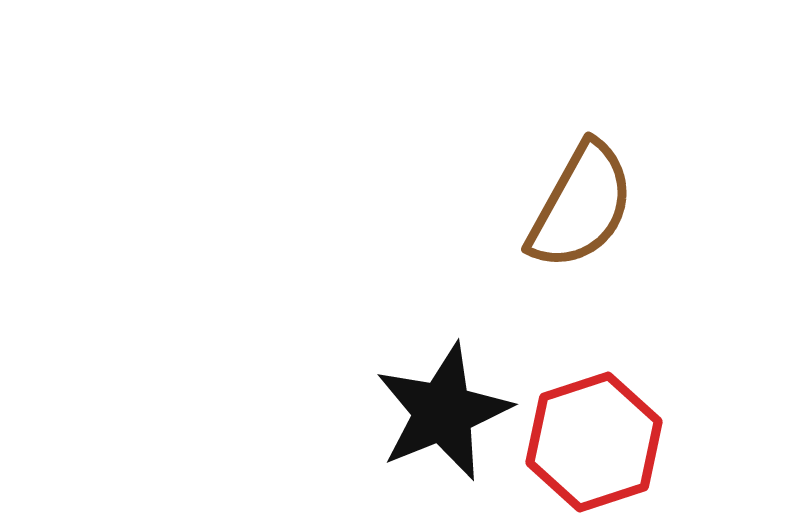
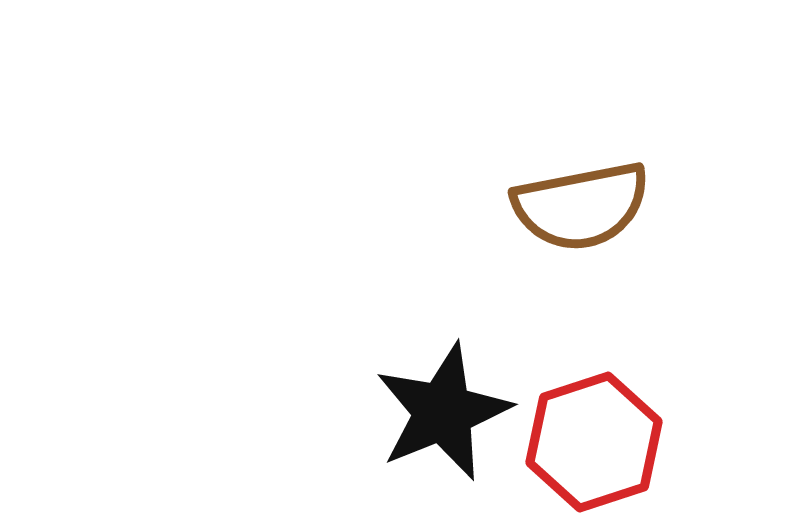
brown semicircle: rotated 50 degrees clockwise
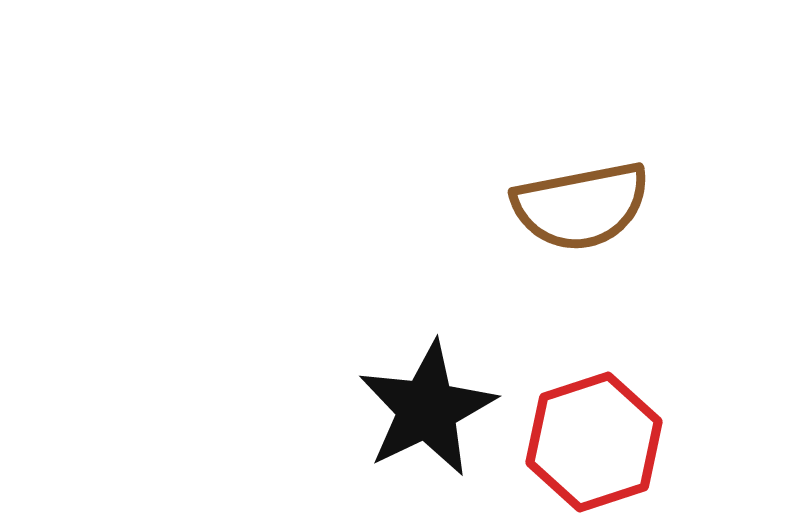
black star: moved 16 px left, 3 px up; rotated 4 degrees counterclockwise
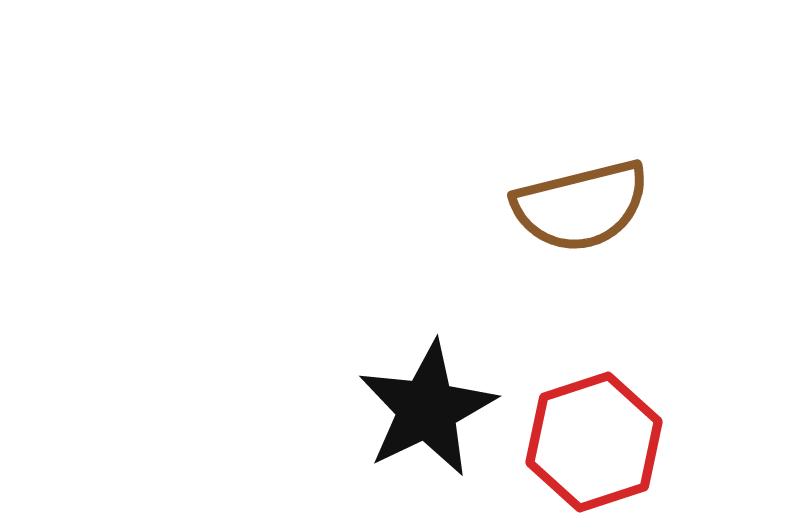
brown semicircle: rotated 3 degrees counterclockwise
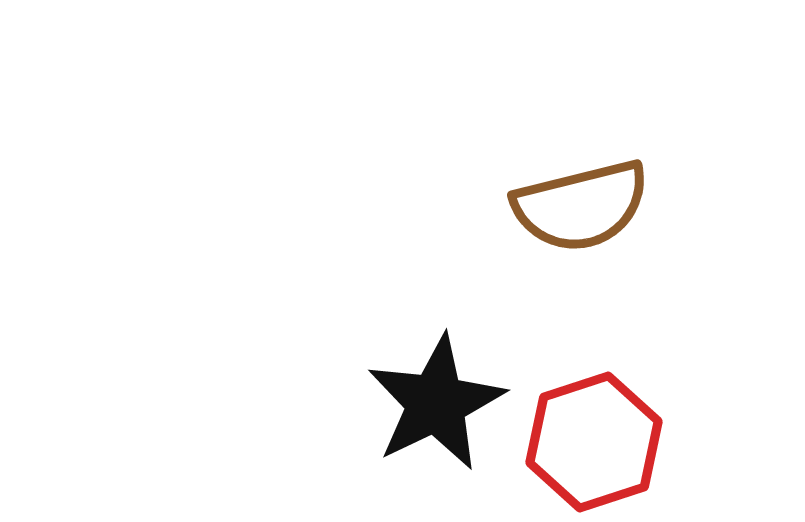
black star: moved 9 px right, 6 px up
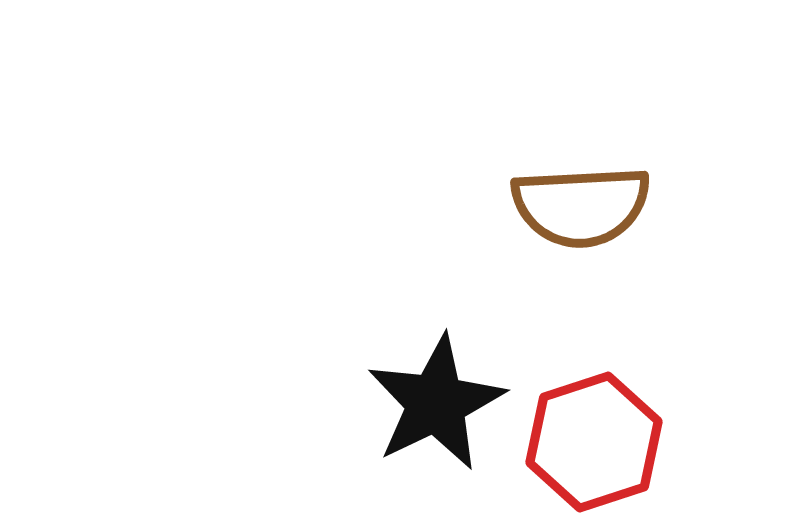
brown semicircle: rotated 11 degrees clockwise
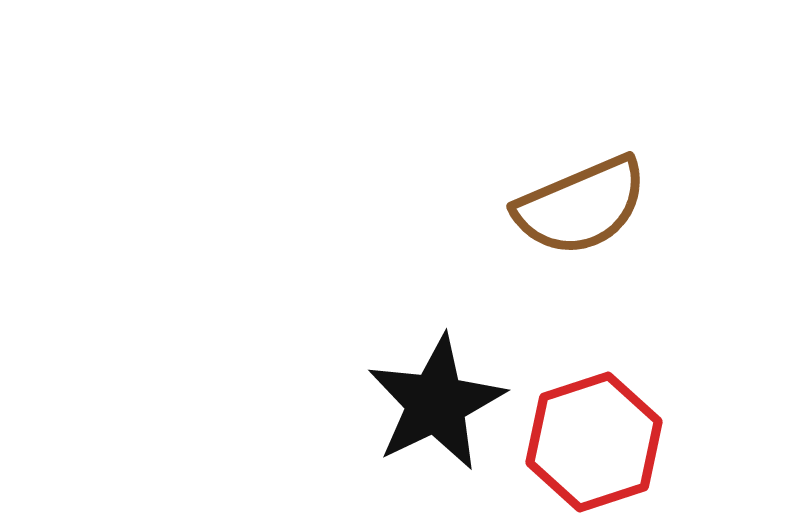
brown semicircle: rotated 20 degrees counterclockwise
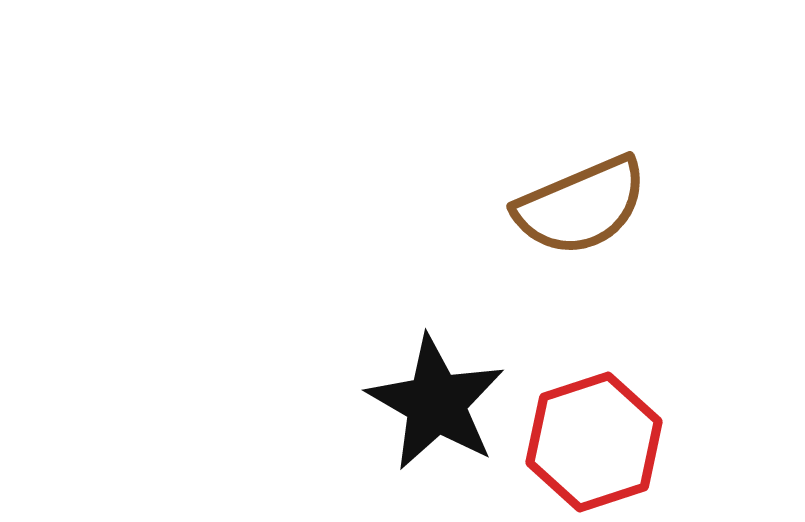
black star: rotated 16 degrees counterclockwise
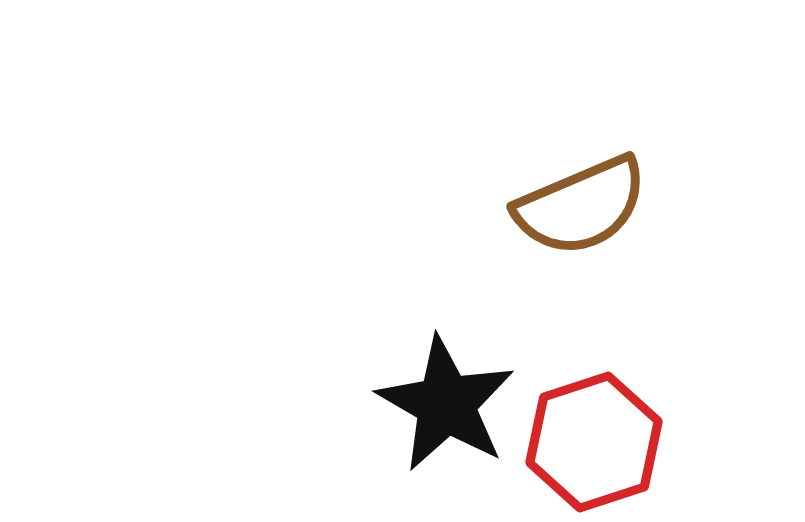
black star: moved 10 px right, 1 px down
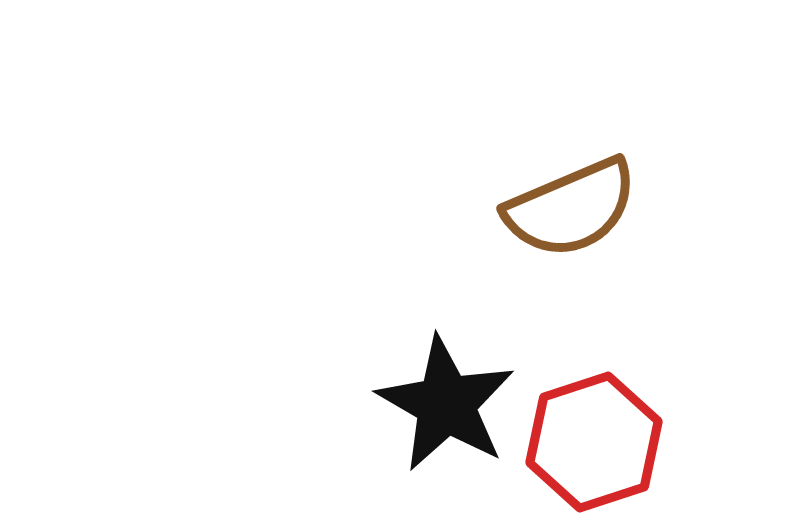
brown semicircle: moved 10 px left, 2 px down
